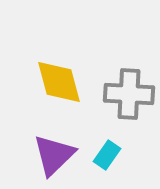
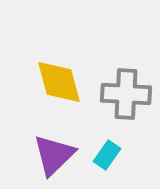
gray cross: moved 3 px left
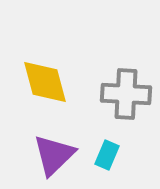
yellow diamond: moved 14 px left
cyan rectangle: rotated 12 degrees counterclockwise
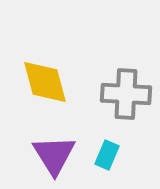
purple triangle: rotated 18 degrees counterclockwise
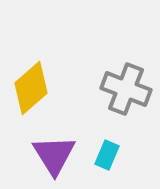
yellow diamond: moved 14 px left, 6 px down; rotated 64 degrees clockwise
gray cross: moved 5 px up; rotated 18 degrees clockwise
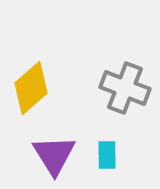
gray cross: moved 1 px left, 1 px up
cyan rectangle: rotated 24 degrees counterclockwise
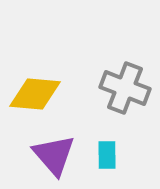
yellow diamond: moved 4 px right, 6 px down; rotated 46 degrees clockwise
purple triangle: rotated 9 degrees counterclockwise
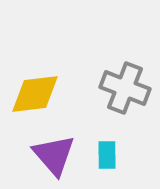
yellow diamond: rotated 12 degrees counterclockwise
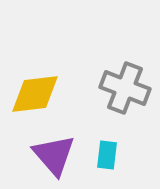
cyan rectangle: rotated 8 degrees clockwise
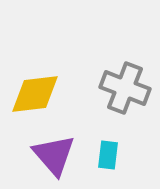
cyan rectangle: moved 1 px right
